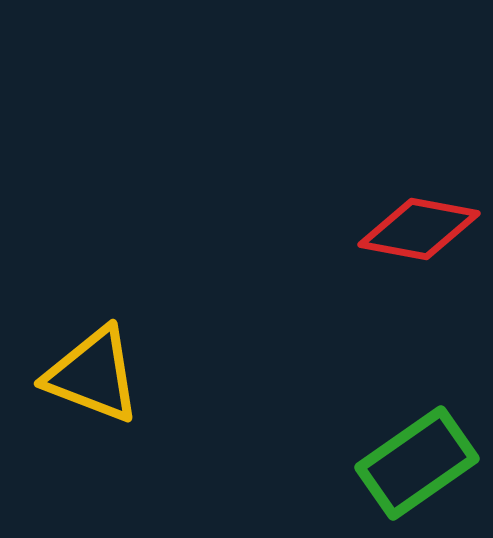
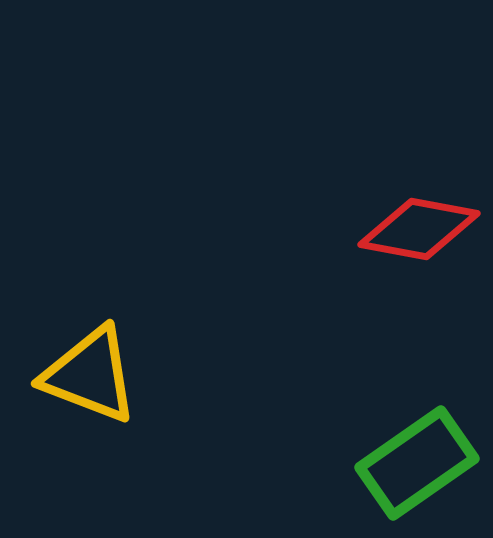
yellow triangle: moved 3 px left
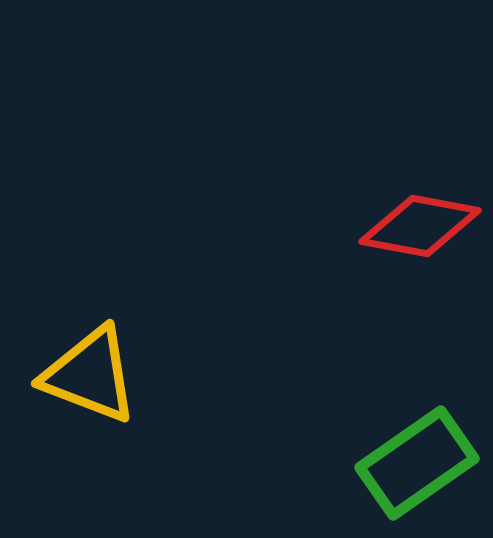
red diamond: moved 1 px right, 3 px up
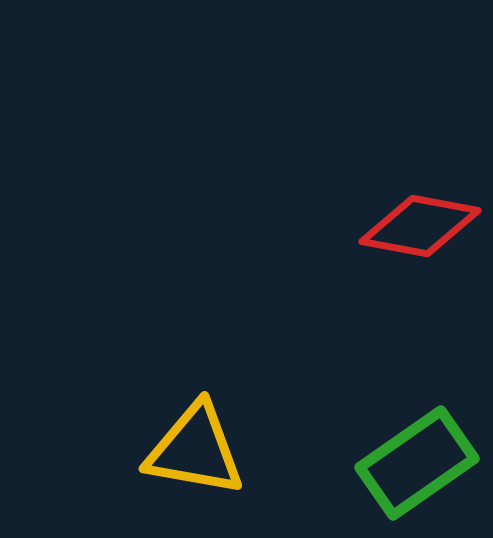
yellow triangle: moved 105 px right, 75 px down; rotated 11 degrees counterclockwise
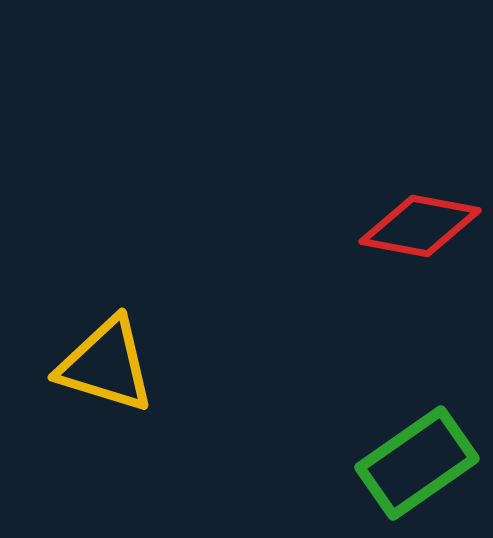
yellow triangle: moved 89 px left, 85 px up; rotated 7 degrees clockwise
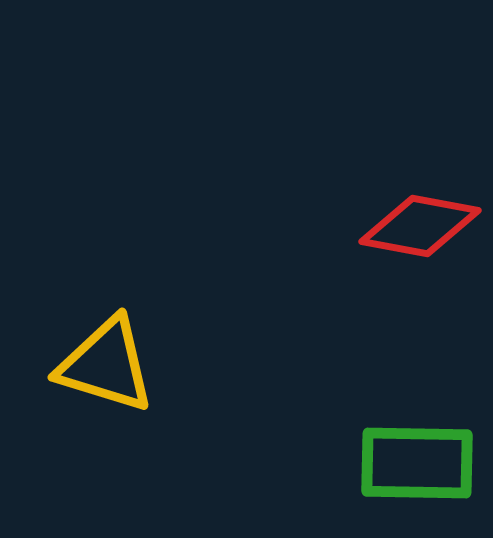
green rectangle: rotated 36 degrees clockwise
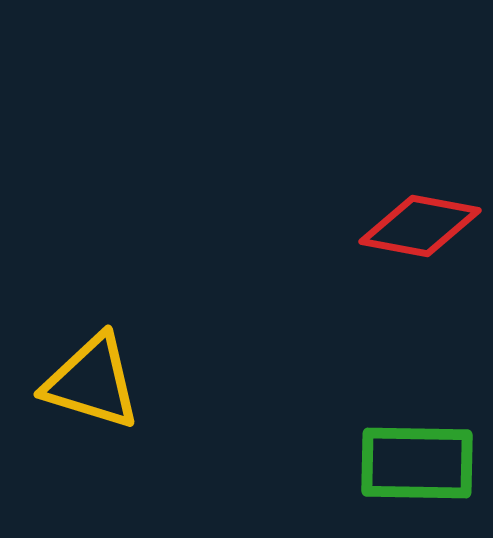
yellow triangle: moved 14 px left, 17 px down
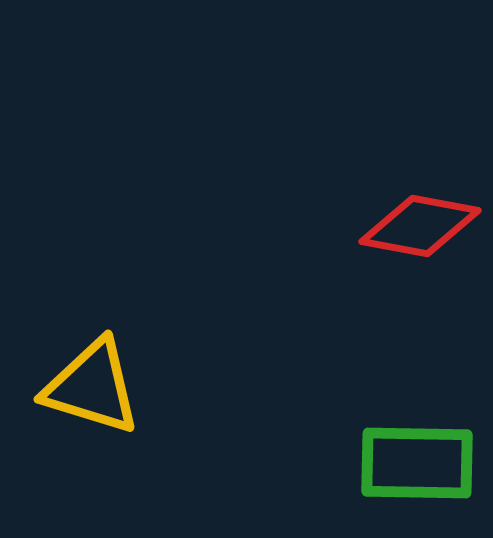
yellow triangle: moved 5 px down
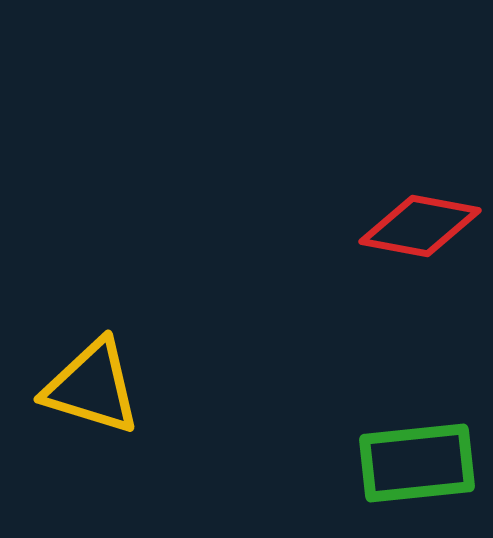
green rectangle: rotated 7 degrees counterclockwise
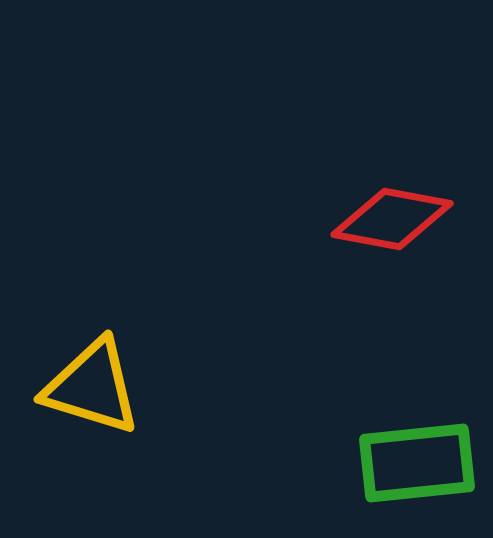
red diamond: moved 28 px left, 7 px up
